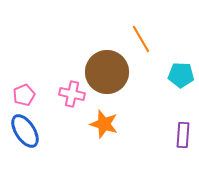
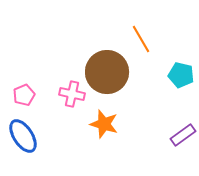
cyan pentagon: rotated 10 degrees clockwise
blue ellipse: moved 2 px left, 5 px down
purple rectangle: rotated 50 degrees clockwise
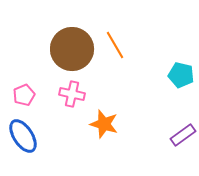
orange line: moved 26 px left, 6 px down
brown circle: moved 35 px left, 23 px up
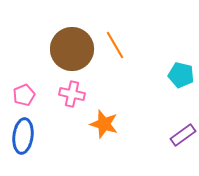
blue ellipse: rotated 40 degrees clockwise
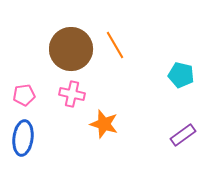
brown circle: moved 1 px left
pink pentagon: rotated 15 degrees clockwise
blue ellipse: moved 2 px down
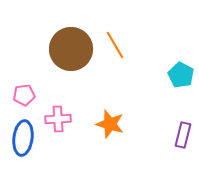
cyan pentagon: rotated 15 degrees clockwise
pink cross: moved 14 px left, 25 px down; rotated 15 degrees counterclockwise
orange star: moved 6 px right
purple rectangle: rotated 40 degrees counterclockwise
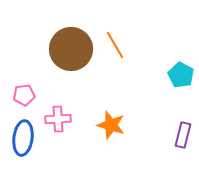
orange star: moved 1 px right, 1 px down
